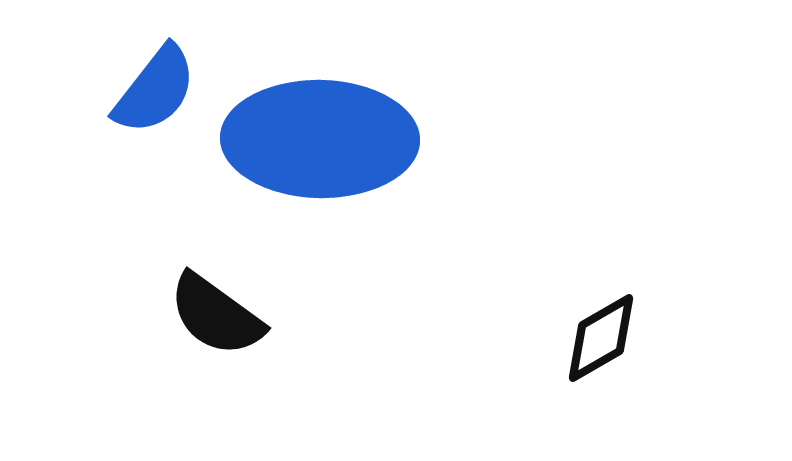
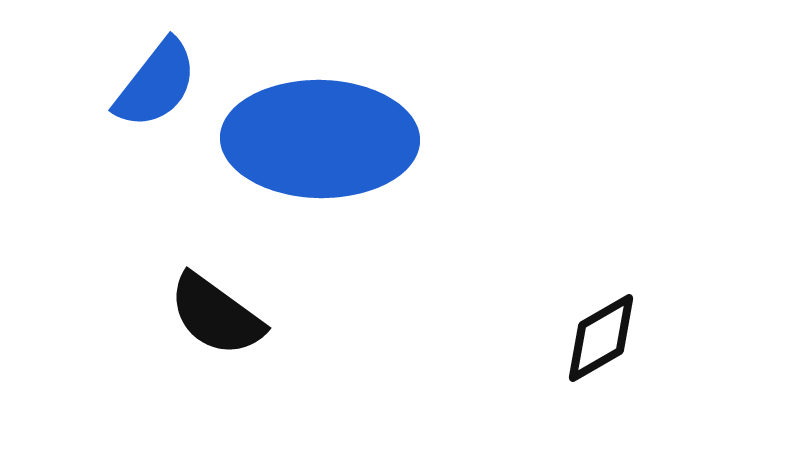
blue semicircle: moved 1 px right, 6 px up
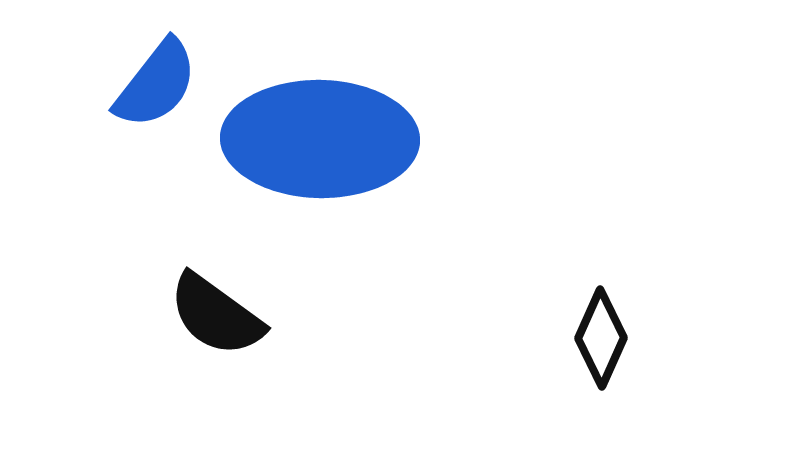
black diamond: rotated 36 degrees counterclockwise
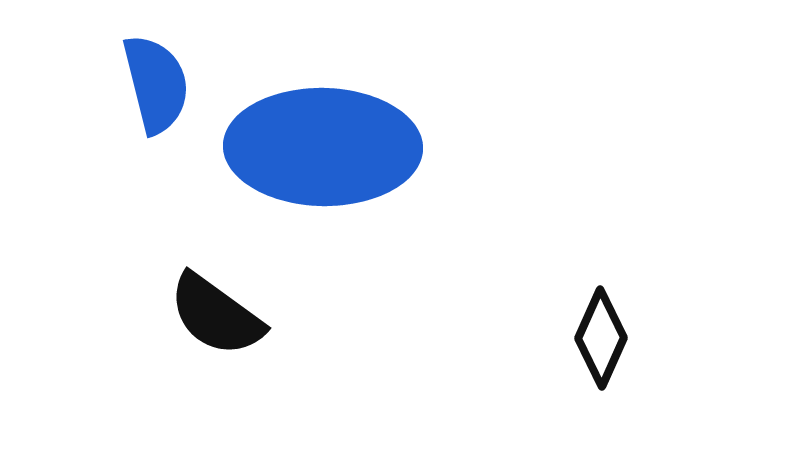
blue semicircle: rotated 52 degrees counterclockwise
blue ellipse: moved 3 px right, 8 px down
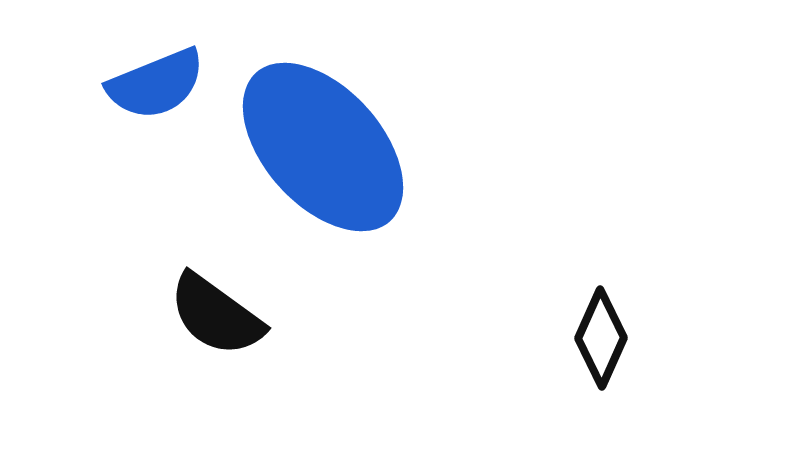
blue semicircle: rotated 82 degrees clockwise
blue ellipse: rotated 47 degrees clockwise
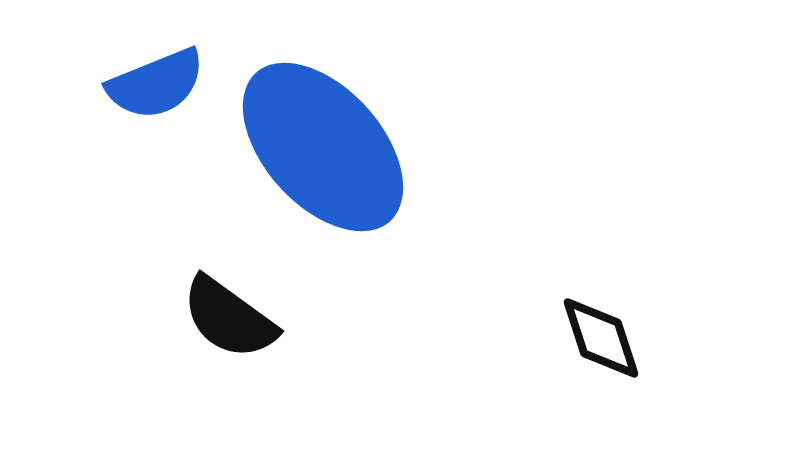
black semicircle: moved 13 px right, 3 px down
black diamond: rotated 42 degrees counterclockwise
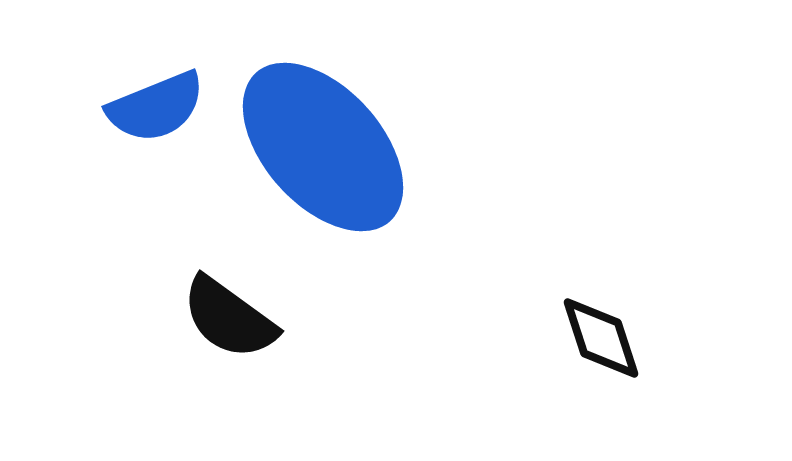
blue semicircle: moved 23 px down
